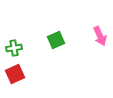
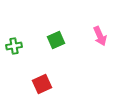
green cross: moved 2 px up
red square: moved 27 px right, 10 px down
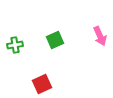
green square: moved 1 px left
green cross: moved 1 px right, 1 px up
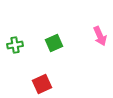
green square: moved 1 px left, 3 px down
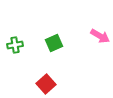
pink arrow: rotated 36 degrees counterclockwise
red square: moved 4 px right; rotated 18 degrees counterclockwise
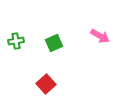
green cross: moved 1 px right, 4 px up
